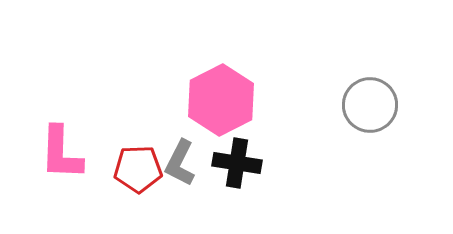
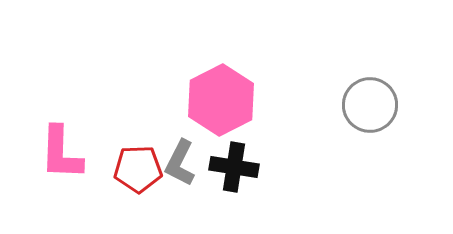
black cross: moved 3 px left, 4 px down
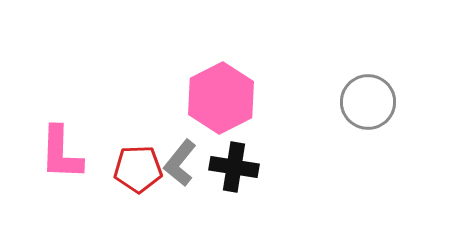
pink hexagon: moved 2 px up
gray circle: moved 2 px left, 3 px up
gray L-shape: rotated 12 degrees clockwise
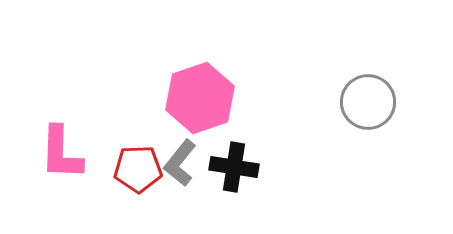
pink hexagon: moved 21 px left; rotated 8 degrees clockwise
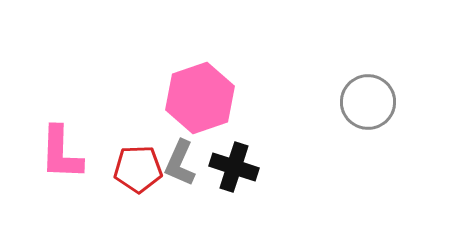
gray L-shape: rotated 15 degrees counterclockwise
black cross: rotated 9 degrees clockwise
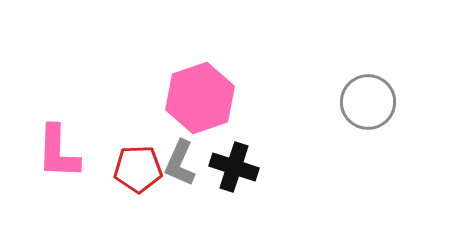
pink L-shape: moved 3 px left, 1 px up
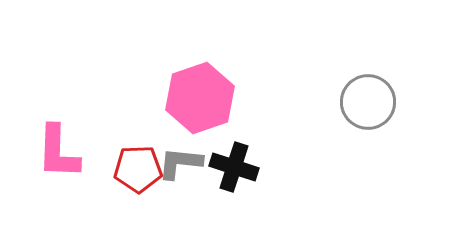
gray L-shape: rotated 72 degrees clockwise
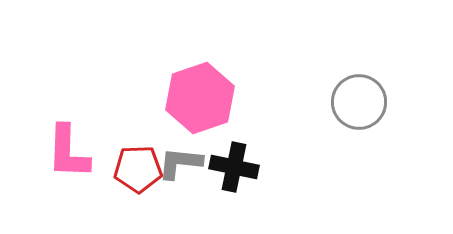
gray circle: moved 9 px left
pink L-shape: moved 10 px right
black cross: rotated 6 degrees counterclockwise
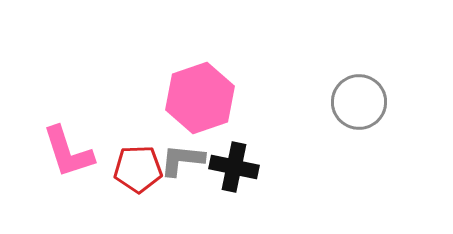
pink L-shape: rotated 20 degrees counterclockwise
gray L-shape: moved 2 px right, 3 px up
